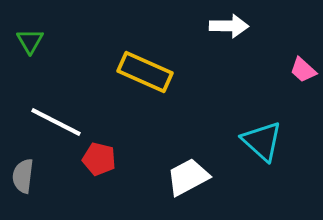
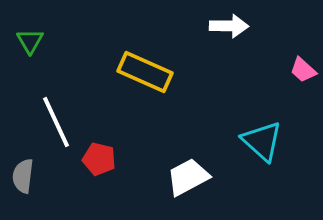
white line: rotated 38 degrees clockwise
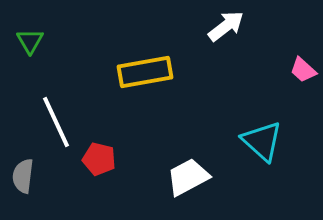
white arrow: moved 3 px left; rotated 39 degrees counterclockwise
yellow rectangle: rotated 34 degrees counterclockwise
